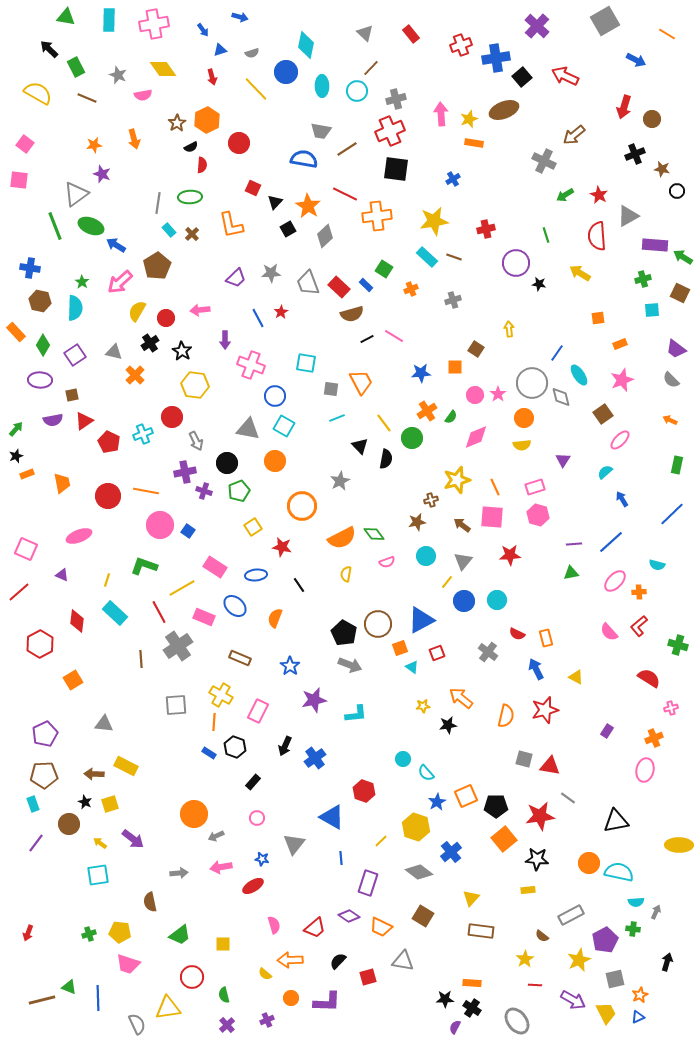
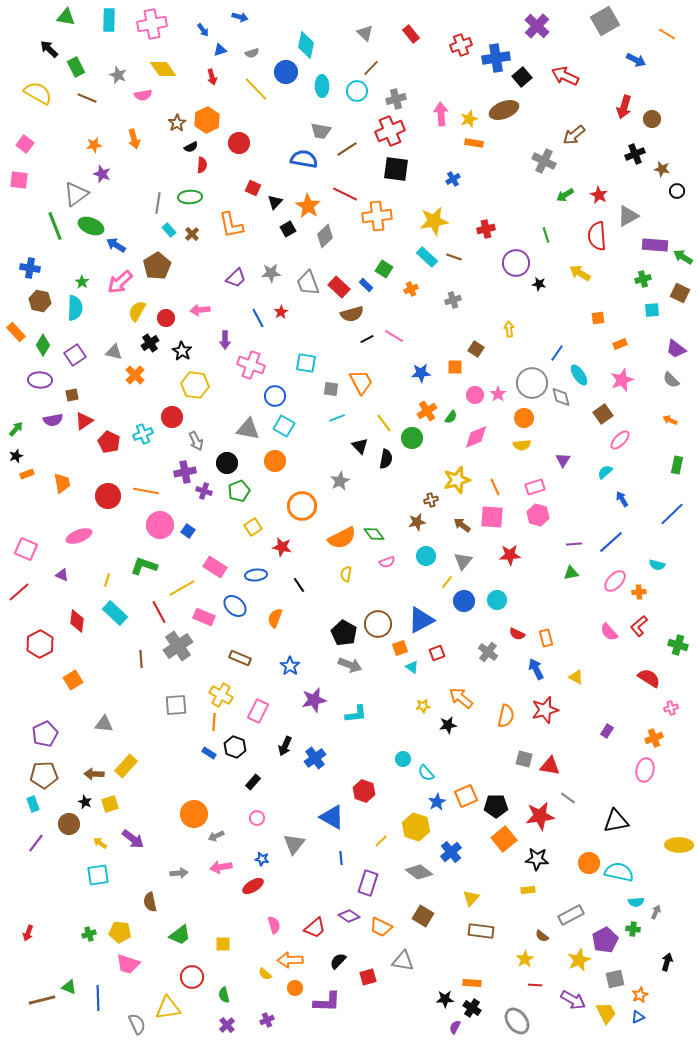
pink cross at (154, 24): moved 2 px left
yellow rectangle at (126, 766): rotated 75 degrees counterclockwise
orange circle at (291, 998): moved 4 px right, 10 px up
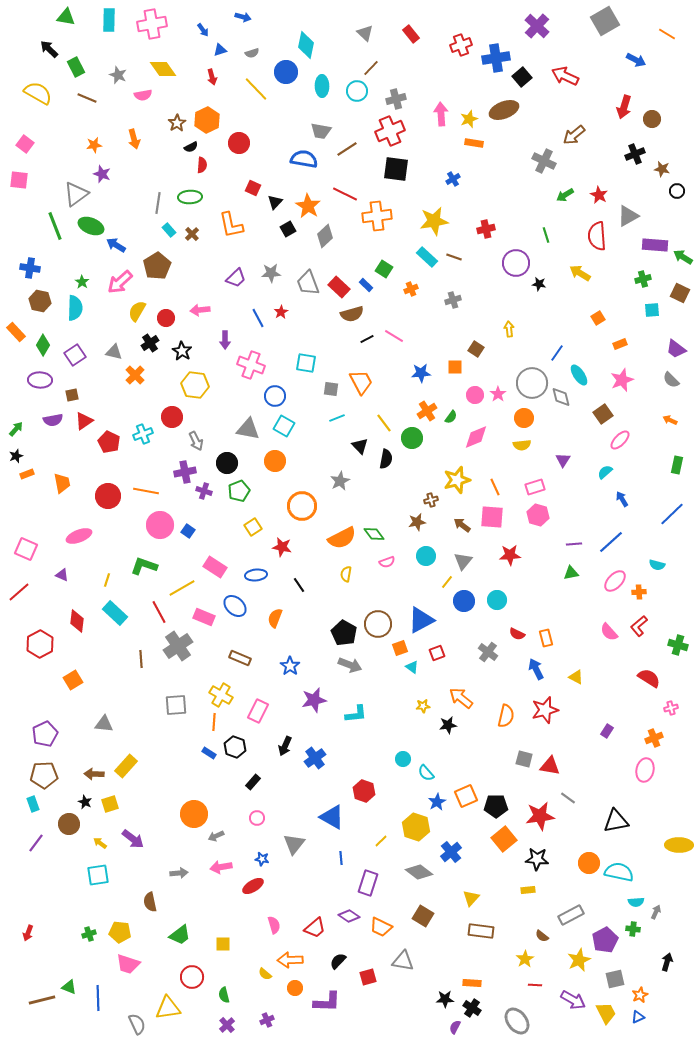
blue arrow at (240, 17): moved 3 px right
orange square at (598, 318): rotated 24 degrees counterclockwise
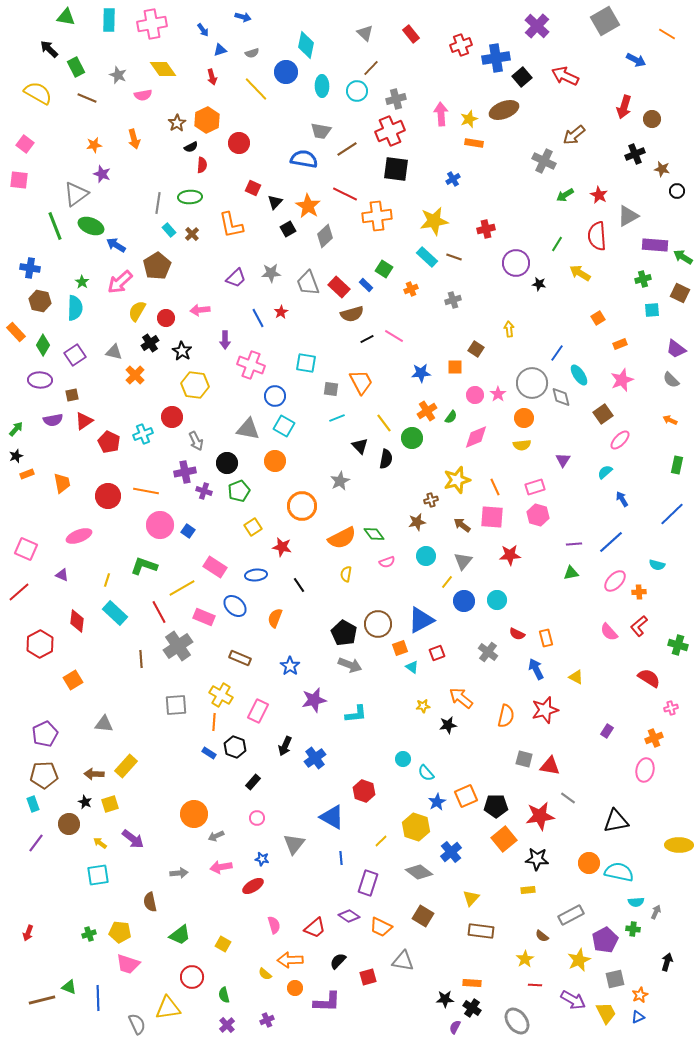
green line at (546, 235): moved 11 px right, 9 px down; rotated 49 degrees clockwise
yellow square at (223, 944): rotated 28 degrees clockwise
